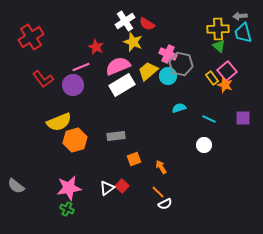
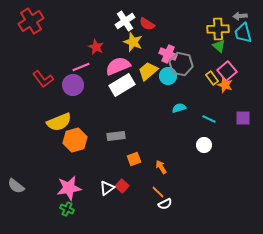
red cross: moved 16 px up
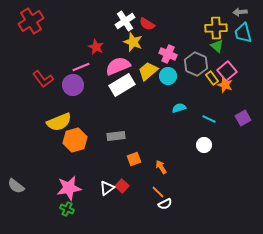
gray arrow: moved 4 px up
yellow cross: moved 2 px left, 1 px up
green triangle: moved 2 px left
gray hexagon: moved 15 px right; rotated 10 degrees clockwise
purple square: rotated 28 degrees counterclockwise
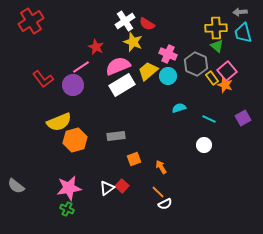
pink line: rotated 12 degrees counterclockwise
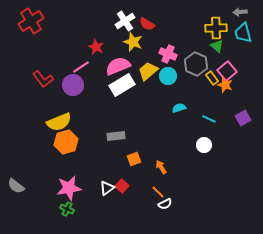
orange hexagon: moved 9 px left, 2 px down
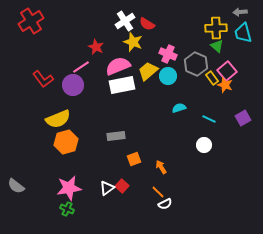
white rectangle: rotated 20 degrees clockwise
yellow semicircle: moved 1 px left, 3 px up
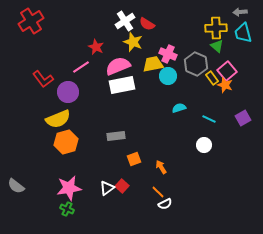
yellow trapezoid: moved 5 px right, 7 px up; rotated 30 degrees clockwise
purple circle: moved 5 px left, 7 px down
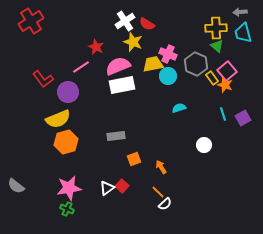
cyan line: moved 14 px right, 5 px up; rotated 48 degrees clockwise
white semicircle: rotated 16 degrees counterclockwise
